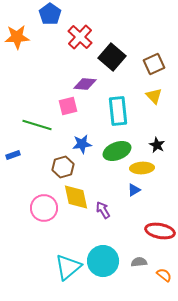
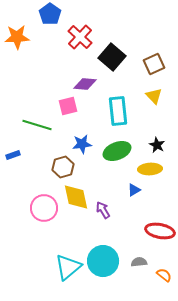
yellow ellipse: moved 8 px right, 1 px down
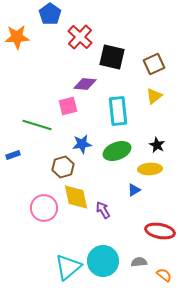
black square: rotated 28 degrees counterclockwise
yellow triangle: rotated 36 degrees clockwise
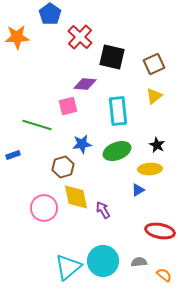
blue triangle: moved 4 px right
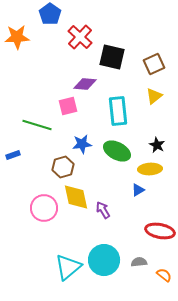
green ellipse: rotated 48 degrees clockwise
cyan circle: moved 1 px right, 1 px up
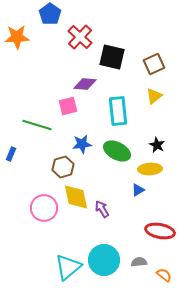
blue rectangle: moved 2 px left, 1 px up; rotated 48 degrees counterclockwise
purple arrow: moved 1 px left, 1 px up
